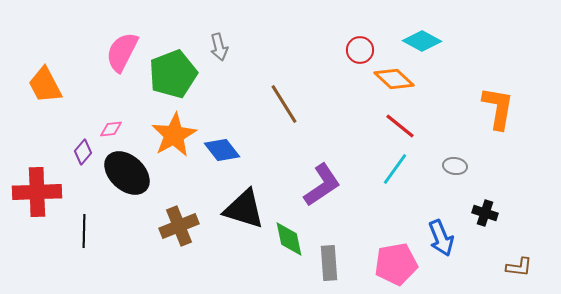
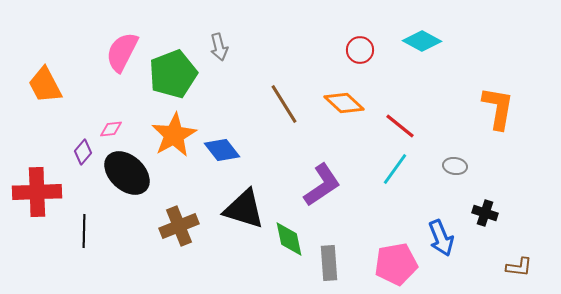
orange diamond: moved 50 px left, 24 px down
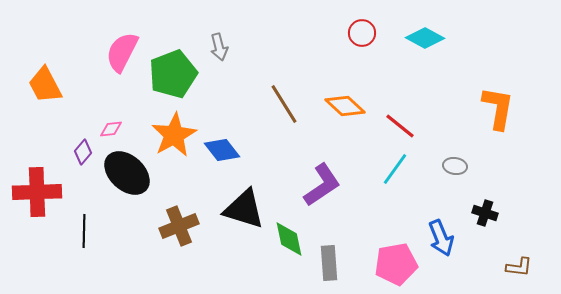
cyan diamond: moved 3 px right, 3 px up
red circle: moved 2 px right, 17 px up
orange diamond: moved 1 px right, 3 px down
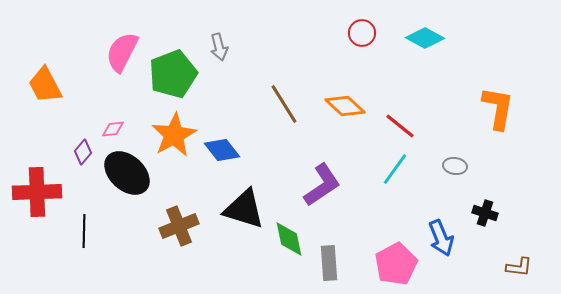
pink diamond: moved 2 px right
pink pentagon: rotated 18 degrees counterclockwise
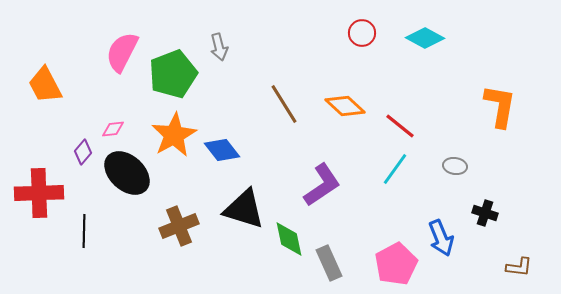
orange L-shape: moved 2 px right, 2 px up
red cross: moved 2 px right, 1 px down
gray rectangle: rotated 20 degrees counterclockwise
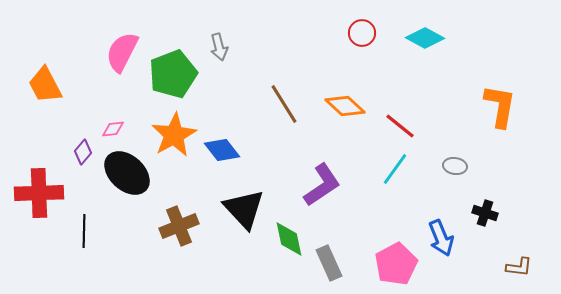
black triangle: rotated 30 degrees clockwise
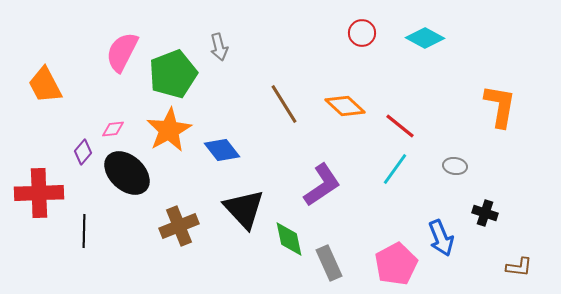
orange star: moved 5 px left, 5 px up
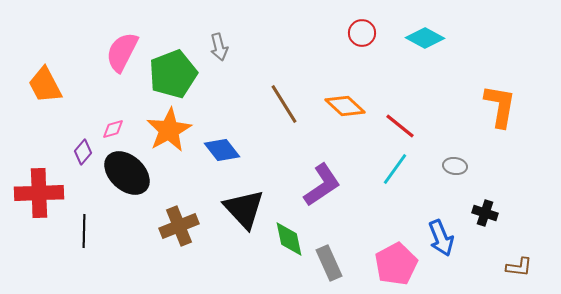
pink diamond: rotated 10 degrees counterclockwise
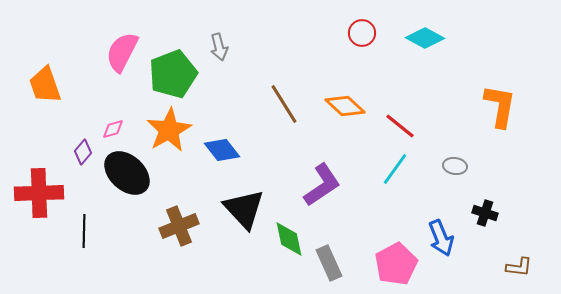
orange trapezoid: rotated 9 degrees clockwise
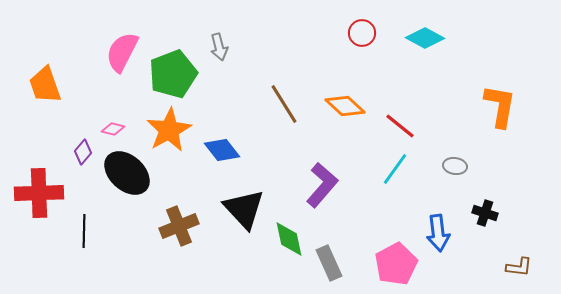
pink diamond: rotated 30 degrees clockwise
purple L-shape: rotated 15 degrees counterclockwise
blue arrow: moved 3 px left, 5 px up; rotated 15 degrees clockwise
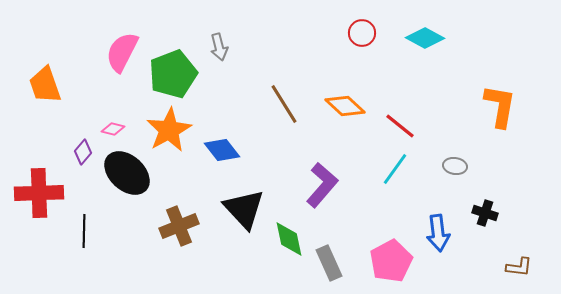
pink pentagon: moved 5 px left, 3 px up
